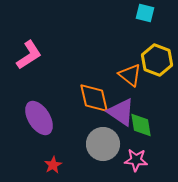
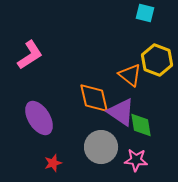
pink L-shape: moved 1 px right
gray circle: moved 2 px left, 3 px down
red star: moved 2 px up; rotated 12 degrees clockwise
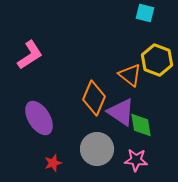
orange diamond: rotated 36 degrees clockwise
gray circle: moved 4 px left, 2 px down
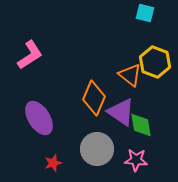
yellow hexagon: moved 2 px left, 2 px down
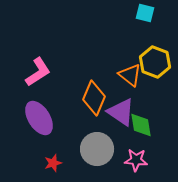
pink L-shape: moved 8 px right, 17 px down
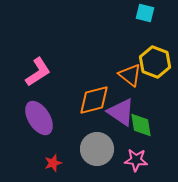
orange diamond: moved 2 px down; rotated 52 degrees clockwise
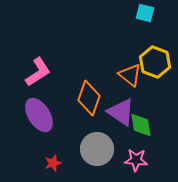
orange diamond: moved 5 px left, 2 px up; rotated 56 degrees counterclockwise
purple ellipse: moved 3 px up
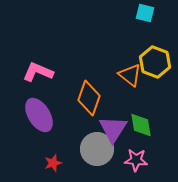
pink L-shape: rotated 124 degrees counterclockwise
purple triangle: moved 8 px left, 17 px down; rotated 28 degrees clockwise
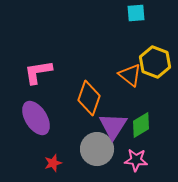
cyan square: moved 9 px left; rotated 18 degrees counterclockwise
pink L-shape: rotated 32 degrees counterclockwise
purple ellipse: moved 3 px left, 3 px down
green diamond: rotated 68 degrees clockwise
purple triangle: moved 3 px up
